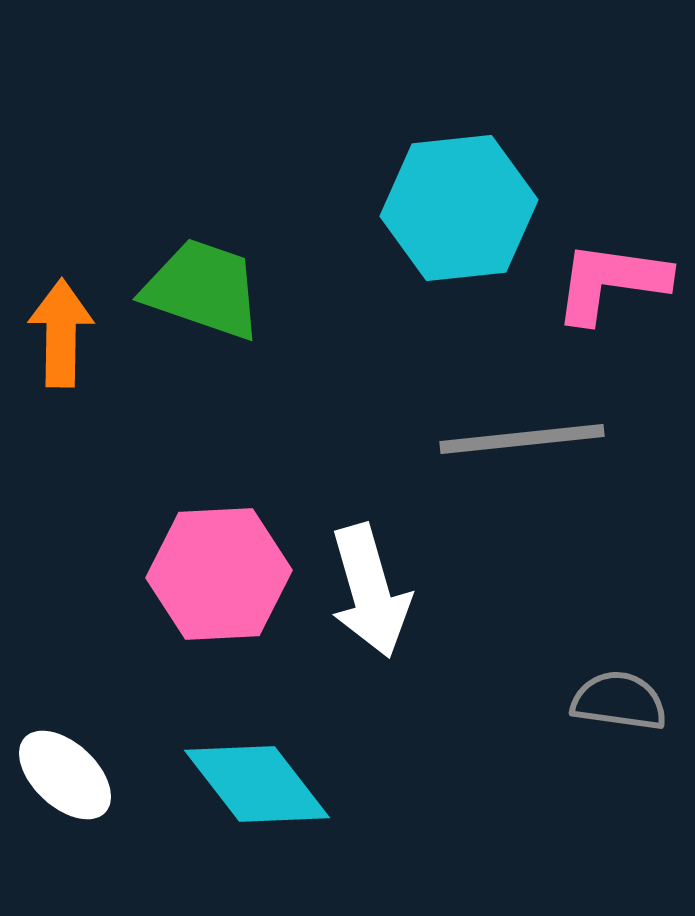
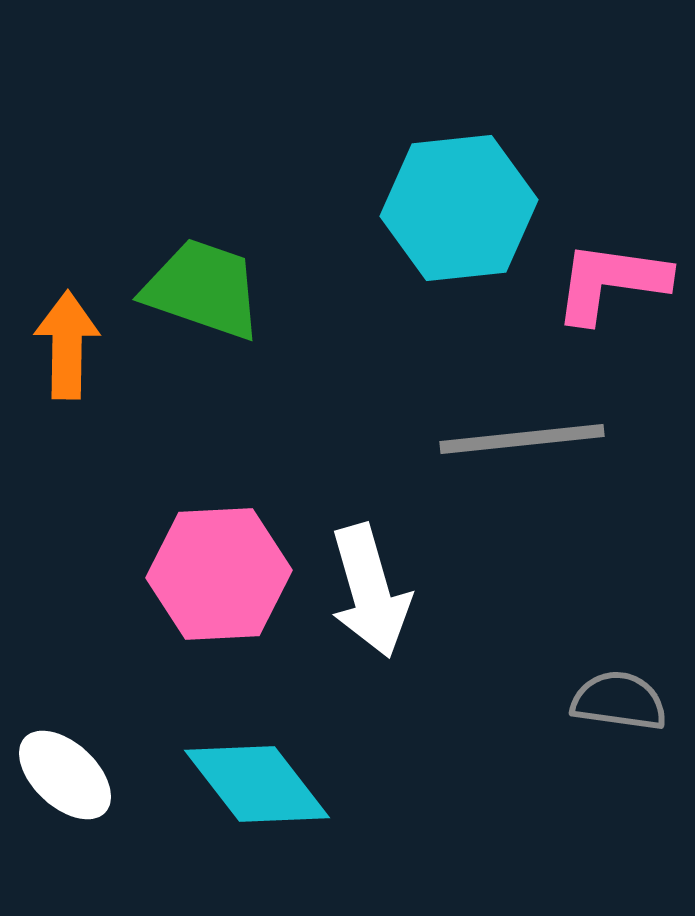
orange arrow: moved 6 px right, 12 px down
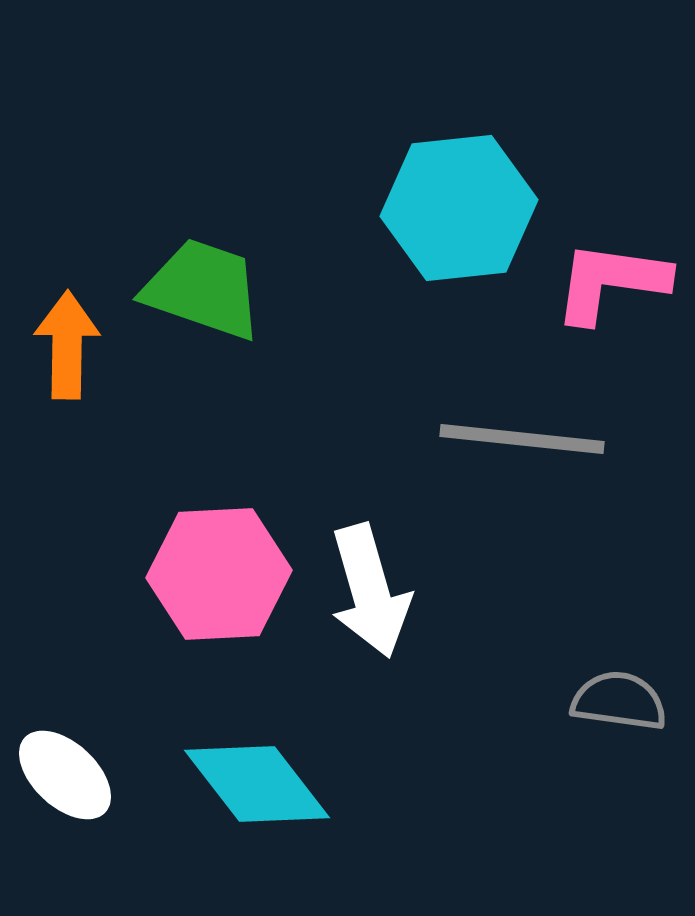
gray line: rotated 12 degrees clockwise
